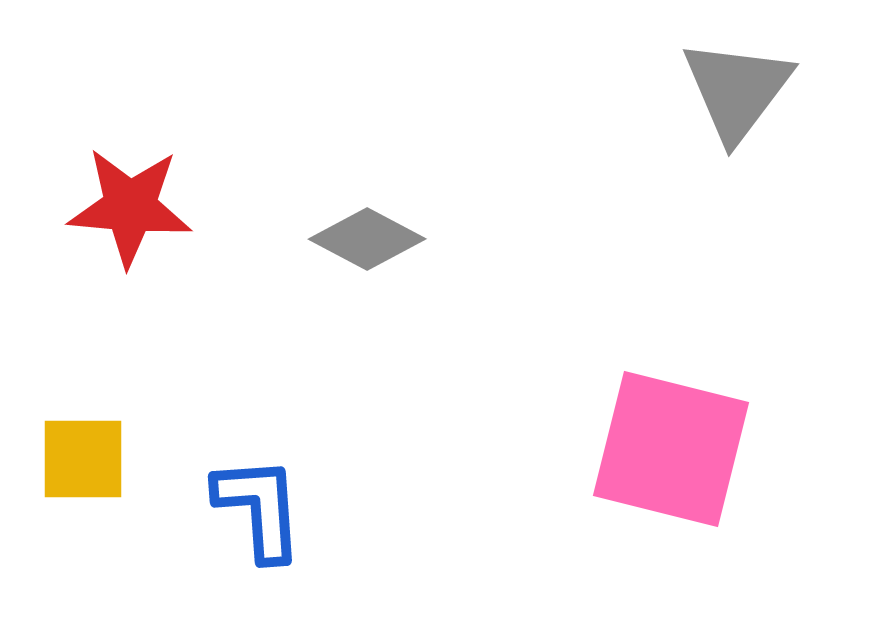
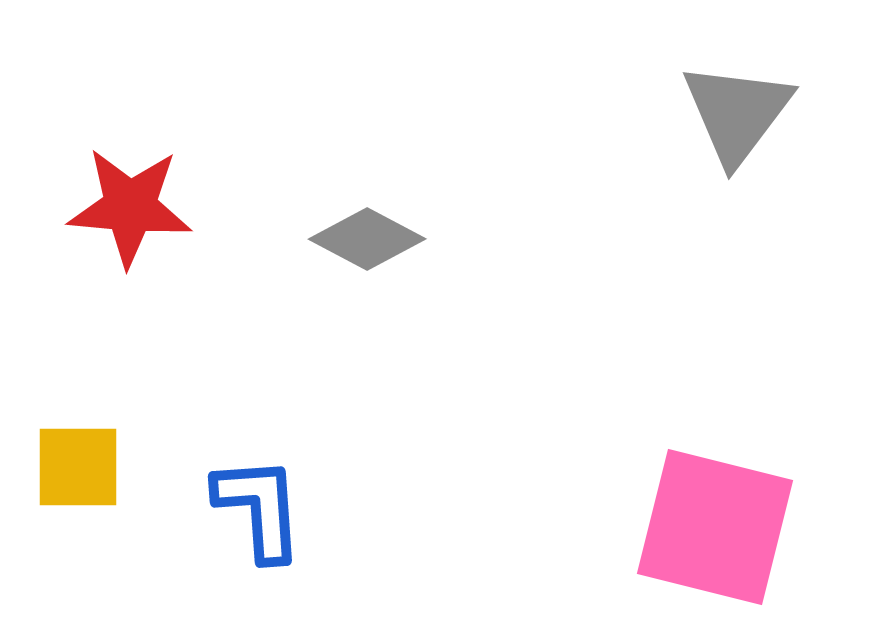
gray triangle: moved 23 px down
pink square: moved 44 px right, 78 px down
yellow square: moved 5 px left, 8 px down
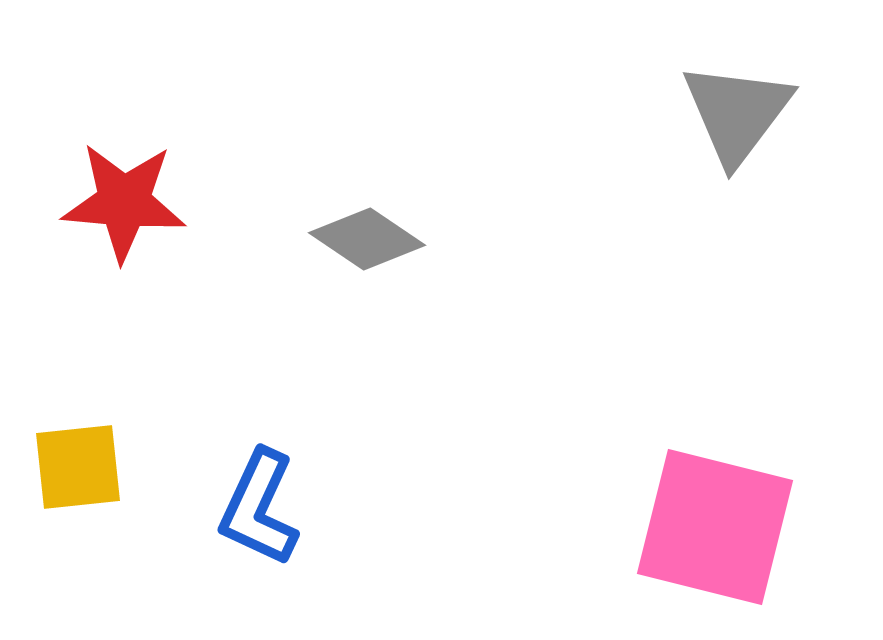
red star: moved 6 px left, 5 px up
gray diamond: rotated 6 degrees clockwise
yellow square: rotated 6 degrees counterclockwise
blue L-shape: rotated 151 degrees counterclockwise
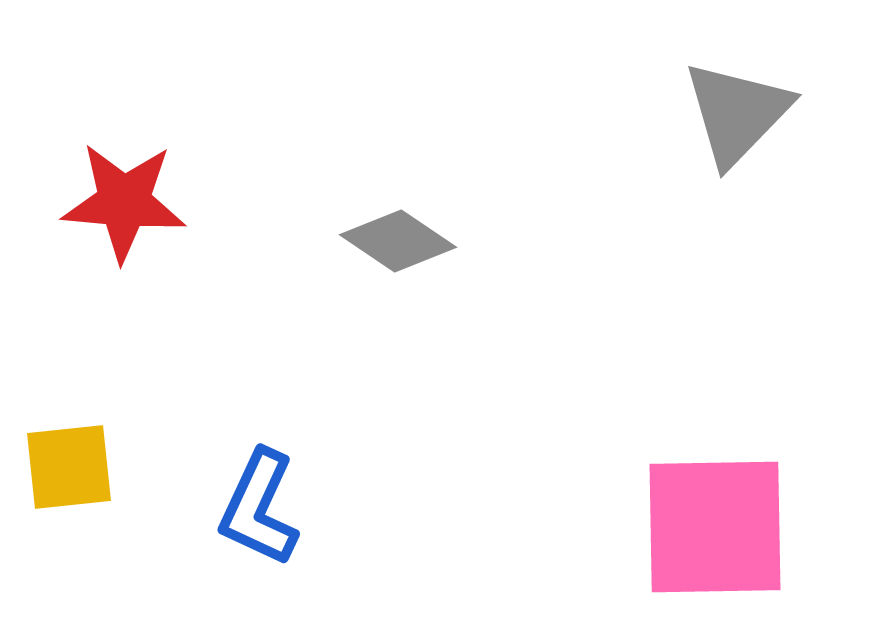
gray triangle: rotated 7 degrees clockwise
gray diamond: moved 31 px right, 2 px down
yellow square: moved 9 px left
pink square: rotated 15 degrees counterclockwise
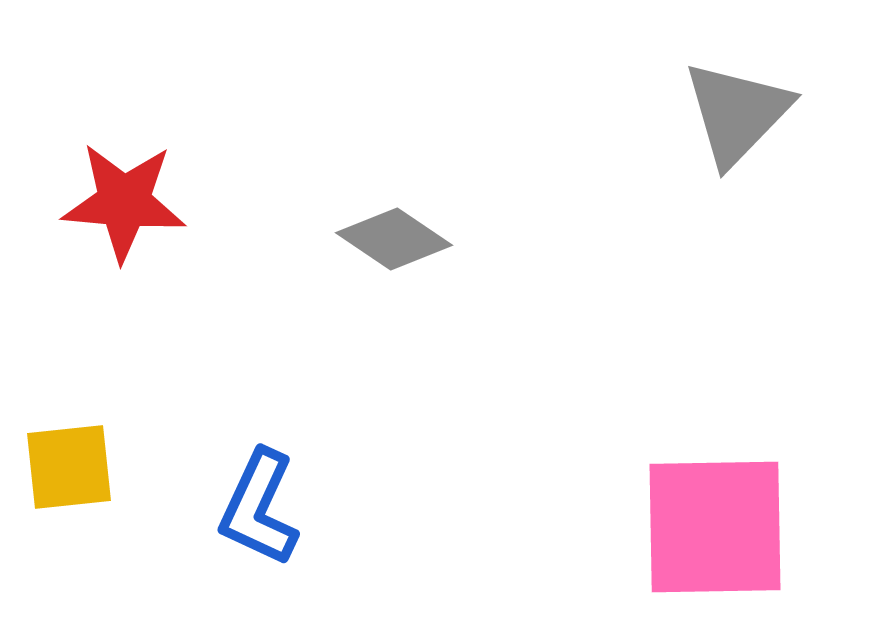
gray diamond: moved 4 px left, 2 px up
